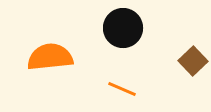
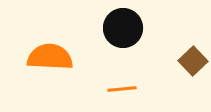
orange semicircle: rotated 9 degrees clockwise
orange line: rotated 28 degrees counterclockwise
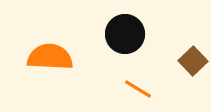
black circle: moved 2 px right, 6 px down
orange line: moved 16 px right; rotated 36 degrees clockwise
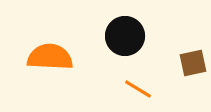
black circle: moved 2 px down
brown square: moved 2 px down; rotated 32 degrees clockwise
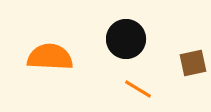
black circle: moved 1 px right, 3 px down
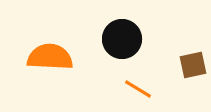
black circle: moved 4 px left
brown square: moved 2 px down
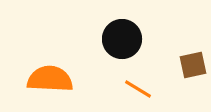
orange semicircle: moved 22 px down
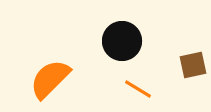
black circle: moved 2 px down
orange semicircle: rotated 48 degrees counterclockwise
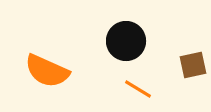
black circle: moved 4 px right
orange semicircle: moved 3 px left, 8 px up; rotated 111 degrees counterclockwise
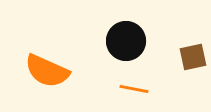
brown square: moved 8 px up
orange line: moved 4 px left; rotated 20 degrees counterclockwise
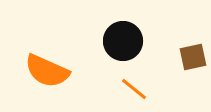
black circle: moved 3 px left
orange line: rotated 28 degrees clockwise
